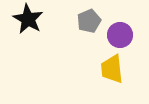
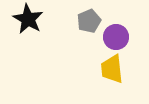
purple circle: moved 4 px left, 2 px down
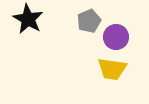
yellow trapezoid: rotated 76 degrees counterclockwise
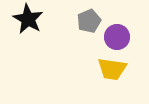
purple circle: moved 1 px right
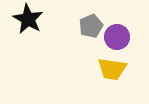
gray pentagon: moved 2 px right, 5 px down
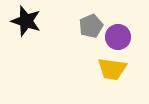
black star: moved 2 px left, 2 px down; rotated 12 degrees counterclockwise
purple circle: moved 1 px right
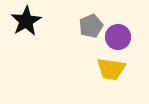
black star: rotated 24 degrees clockwise
yellow trapezoid: moved 1 px left
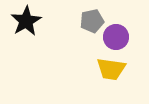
gray pentagon: moved 1 px right, 5 px up; rotated 10 degrees clockwise
purple circle: moved 2 px left
